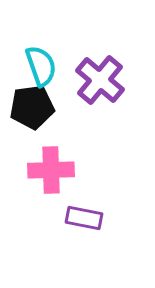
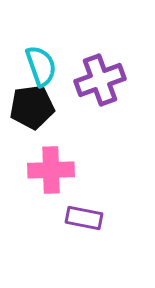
purple cross: rotated 30 degrees clockwise
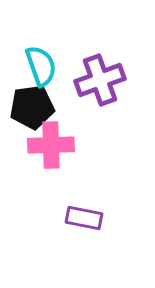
pink cross: moved 25 px up
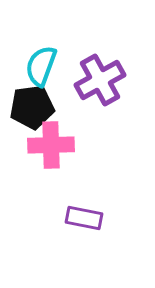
cyan semicircle: rotated 141 degrees counterclockwise
purple cross: rotated 9 degrees counterclockwise
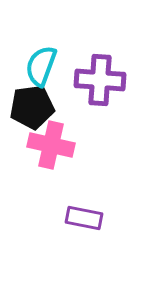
purple cross: rotated 33 degrees clockwise
pink cross: rotated 15 degrees clockwise
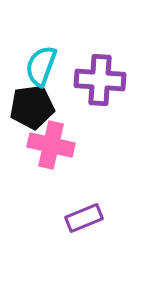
purple rectangle: rotated 33 degrees counterclockwise
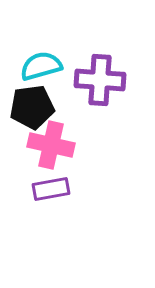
cyan semicircle: rotated 54 degrees clockwise
purple rectangle: moved 33 px left, 29 px up; rotated 12 degrees clockwise
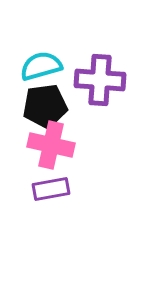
black pentagon: moved 13 px right, 1 px up
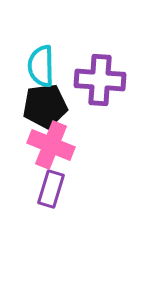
cyan semicircle: rotated 75 degrees counterclockwise
pink cross: rotated 9 degrees clockwise
purple rectangle: rotated 63 degrees counterclockwise
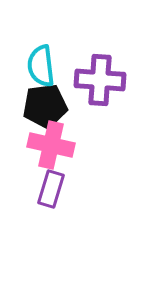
cyan semicircle: rotated 6 degrees counterclockwise
pink cross: rotated 9 degrees counterclockwise
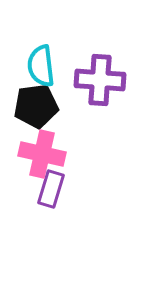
black pentagon: moved 9 px left
pink cross: moved 9 px left, 9 px down
